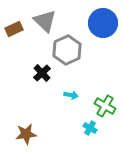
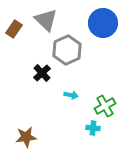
gray triangle: moved 1 px right, 1 px up
brown rectangle: rotated 30 degrees counterclockwise
green cross: rotated 30 degrees clockwise
cyan cross: moved 3 px right; rotated 24 degrees counterclockwise
brown star: moved 3 px down
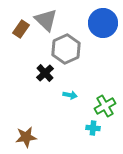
brown rectangle: moved 7 px right
gray hexagon: moved 1 px left, 1 px up
black cross: moved 3 px right
cyan arrow: moved 1 px left
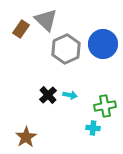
blue circle: moved 21 px down
black cross: moved 3 px right, 22 px down
green cross: rotated 20 degrees clockwise
brown star: rotated 25 degrees counterclockwise
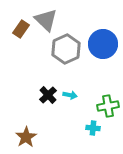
green cross: moved 3 px right
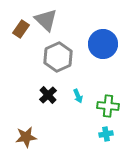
gray hexagon: moved 8 px left, 8 px down
cyan arrow: moved 8 px right, 1 px down; rotated 56 degrees clockwise
green cross: rotated 15 degrees clockwise
cyan cross: moved 13 px right, 6 px down; rotated 16 degrees counterclockwise
brown star: rotated 25 degrees clockwise
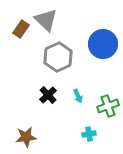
green cross: rotated 25 degrees counterclockwise
cyan cross: moved 17 px left
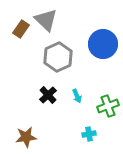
cyan arrow: moved 1 px left
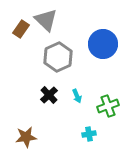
black cross: moved 1 px right
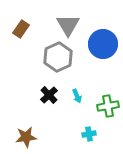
gray triangle: moved 22 px right, 5 px down; rotated 15 degrees clockwise
green cross: rotated 10 degrees clockwise
